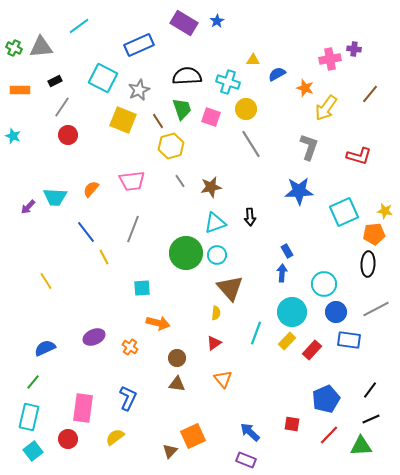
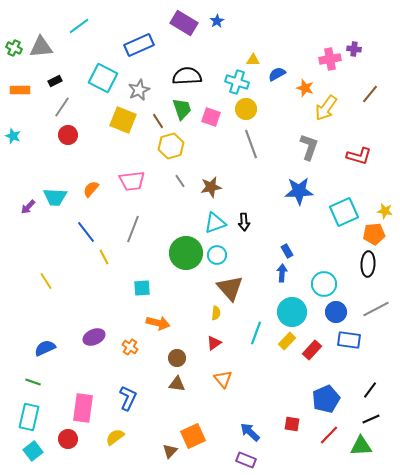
cyan cross at (228, 82): moved 9 px right
gray line at (251, 144): rotated 12 degrees clockwise
black arrow at (250, 217): moved 6 px left, 5 px down
green line at (33, 382): rotated 70 degrees clockwise
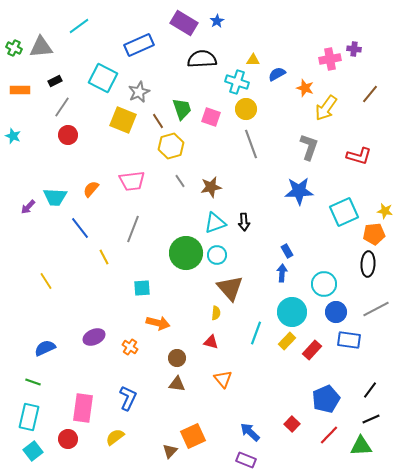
black semicircle at (187, 76): moved 15 px right, 17 px up
gray star at (139, 90): moved 2 px down
blue line at (86, 232): moved 6 px left, 4 px up
red triangle at (214, 343): moved 3 px left, 1 px up; rotated 49 degrees clockwise
red square at (292, 424): rotated 35 degrees clockwise
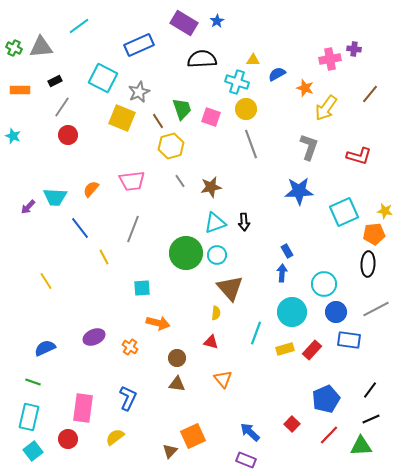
yellow square at (123, 120): moved 1 px left, 2 px up
yellow rectangle at (287, 341): moved 2 px left, 8 px down; rotated 30 degrees clockwise
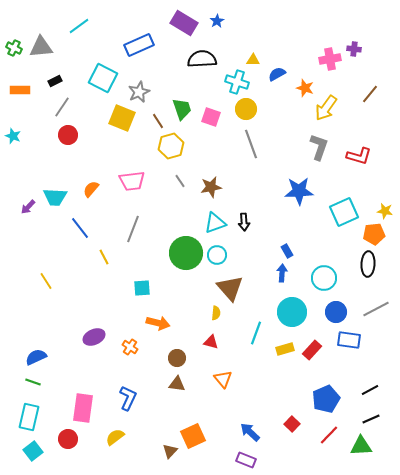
gray L-shape at (309, 147): moved 10 px right
cyan circle at (324, 284): moved 6 px up
blue semicircle at (45, 348): moved 9 px left, 9 px down
black line at (370, 390): rotated 24 degrees clockwise
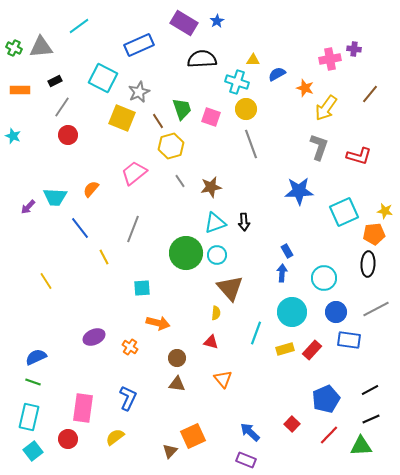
pink trapezoid at (132, 181): moved 2 px right, 8 px up; rotated 148 degrees clockwise
